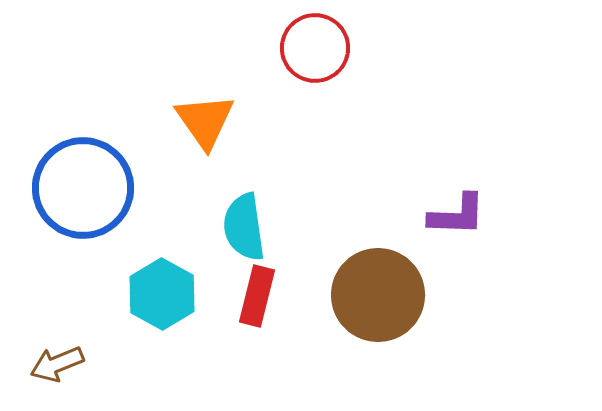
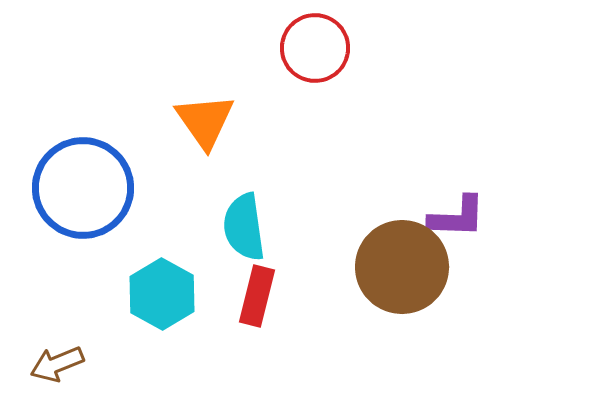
purple L-shape: moved 2 px down
brown circle: moved 24 px right, 28 px up
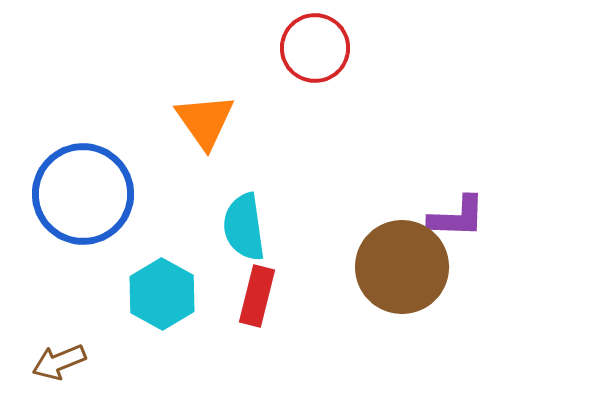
blue circle: moved 6 px down
brown arrow: moved 2 px right, 2 px up
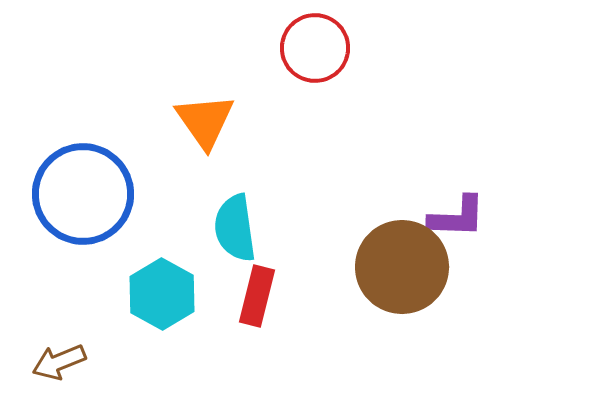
cyan semicircle: moved 9 px left, 1 px down
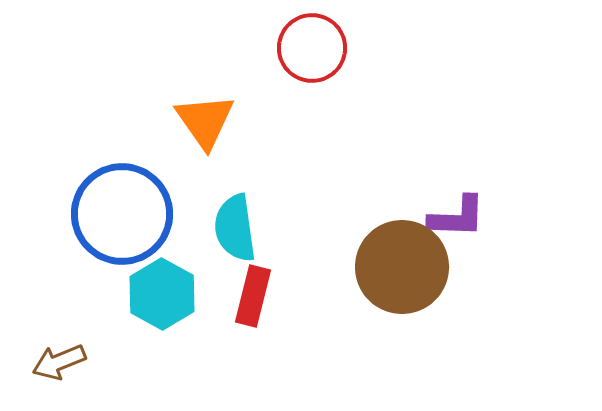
red circle: moved 3 px left
blue circle: moved 39 px right, 20 px down
red rectangle: moved 4 px left
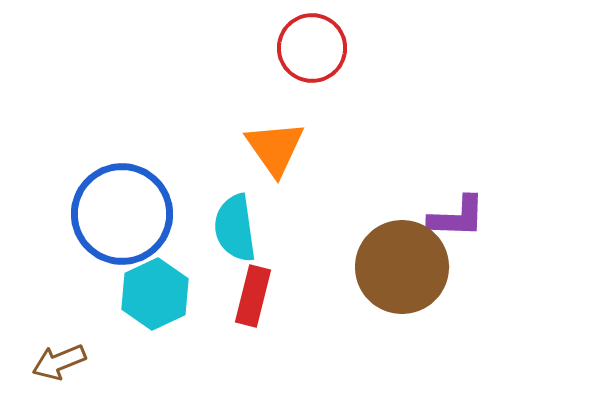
orange triangle: moved 70 px right, 27 px down
cyan hexagon: moved 7 px left; rotated 6 degrees clockwise
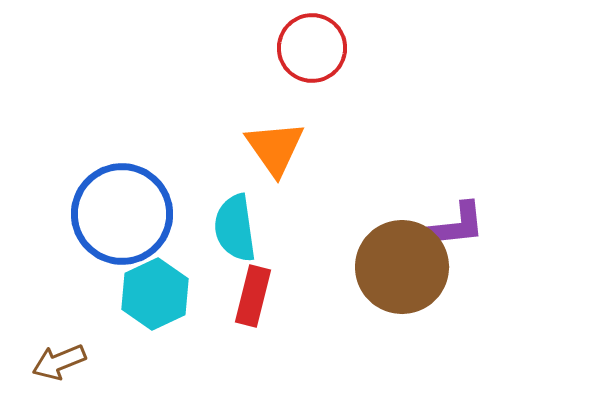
purple L-shape: moved 8 px down; rotated 8 degrees counterclockwise
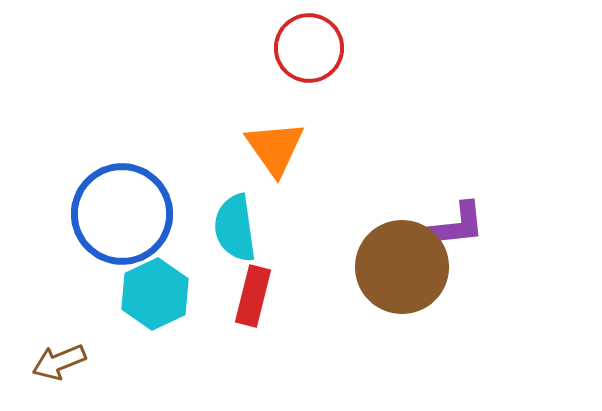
red circle: moved 3 px left
